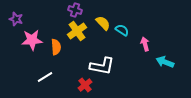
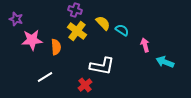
yellow cross: rotated 18 degrees counterclockwise
pink arrow: moved 1 px down
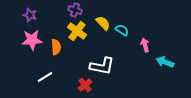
purple star: moved 14 px right, 4 px up
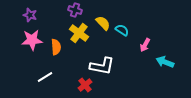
yellow cross: moved 2 px right, 2 px down
pink arrow: rotated 136 degrees counterclockwise
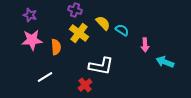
pink arrow: rotated 32 degrees counterclockwise
white L-shape: moved 1 px left
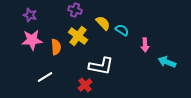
yellow cross: moved 1 px left, 3 px down
cyan arrow: moved 2 px right
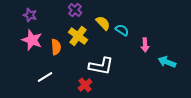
purple cross: rotated 24 degrees clockwise
pink star: rotated 25 degrees clockwise
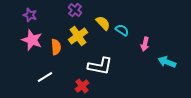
yellow cross: rotated 18 degrees clockwise
pink arrow: moved 1 px up; rotated 16 degrees clockwise
white L-shape: moved 1 px left
red cross: moved 3 px left, 1 px down
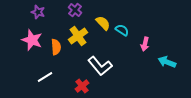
purple star: moved 8 px right, 3 px up
white L-shape: rotated 40 degrees clockwise
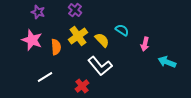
yellow semicircle: moved 1 px left, 17 px down
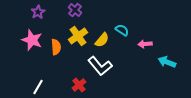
purple star: rotated 24 degrees clockwise
yellow semicircle: rotated 84 degrees clockwise
pink arrow: rotated 72 degrees clockwise
white line: moved 7 px left, 10 px down; rotated 28 degrees counterclockwise
red cross: moved 3 px left, 1 px up
